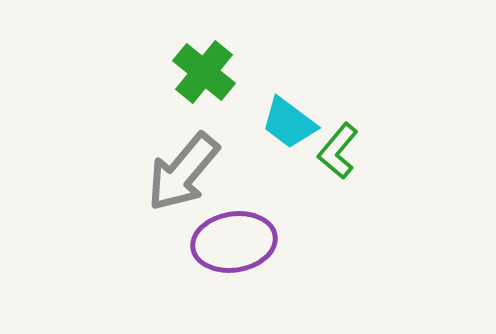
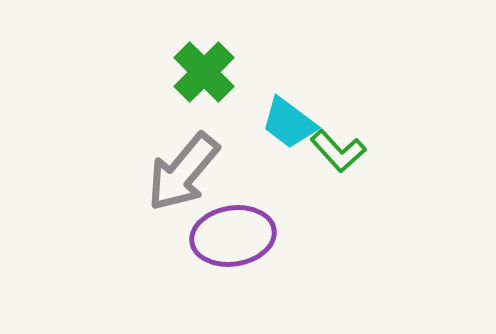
green cross: rotated 6 degrees clockwise
green L-shape: rotated 82 degrees counterclockwise
purple ellipse: moved 1 px left, 6 px up
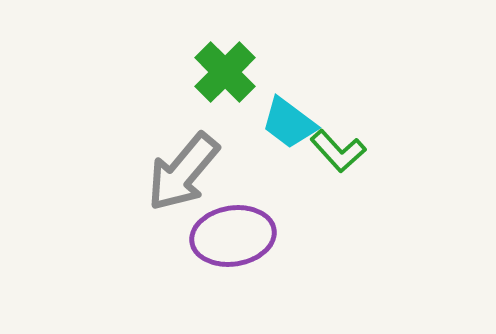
green cross: moved 21 px right
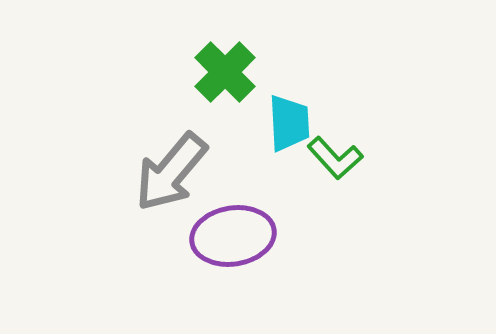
cyan trapezoid: rotated 130 degrees counterclockwise
green L-shape: moved 3 px left, 7 px down
gray arrow: moved 12 px left
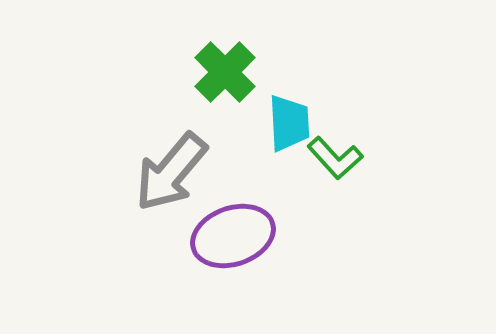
purple ellipse: rotated 10 degrees counterclockwise
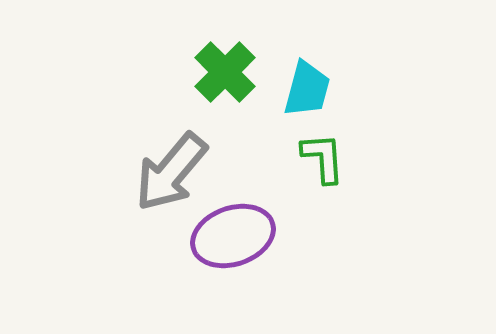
cyan trapezoid: moved 18 px right, 34 px up; rotated 18 degrees clockwise
green L-shape: moved 12 px left; rotated 142 degrees counterclockwise
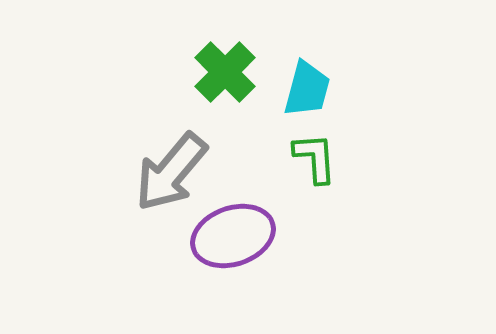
green L-shape: moved 8 px left
